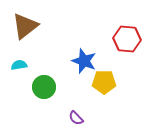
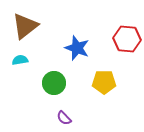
blue star: moved 7 px left, 13 px up
cyan semicircle: moved 1 px right, 5 px up
green circle: moved 10 px right, 4 px up
purple semicircle: moved 12 px left
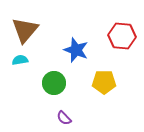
brown triangle: moved 4 px down; rotated 12 degrees counterclockwise
red hexagon: moved 5 px left, 3 px up
blue star: moved 1 px left, 2 px down
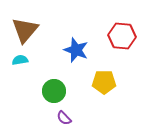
green circle: moved 8 px down
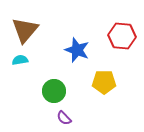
blue star: moved 1 px right
